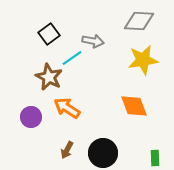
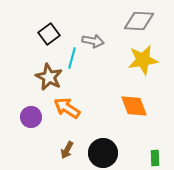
cyan line: rotated 40 degrees counterclockwise
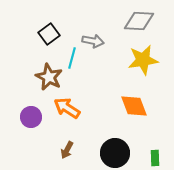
black circle: moved 12 px right
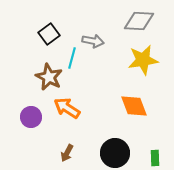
brown arrow: moved 3 px down
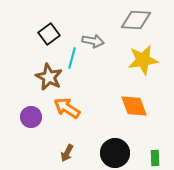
gray diamond: moved 3 px left, 1 px up
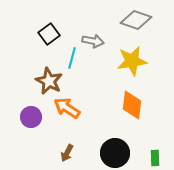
gray diamond: rotated 16 degrees clockwise
yellow star: moved 11 px left, 1 px down
brown star: moved 4 px down
orange diamond: moved 2 px left, 1 px up; rotated 28 degrees clockwise
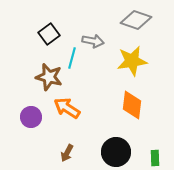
brown star: moved 4 px up; rotated 12 degrees counterclockwise
black circle: moved 1 px right, 1 px up
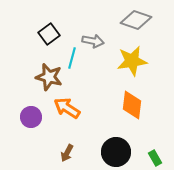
green rectangle: rotated 28 degrees counterclockwise
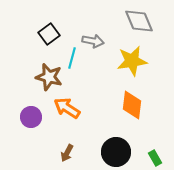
gray diamond: moved 3 px right, 1 px down; rotated 48 degrees clockwise
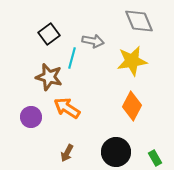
orange diamond: moved 1 px down; rotated 20 degrees clockwise
